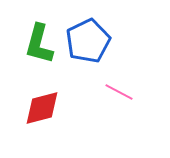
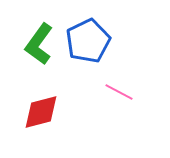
green L-shape: rotated 21 degrees clockwise
red diamond: moved 1 px left, 4 px down
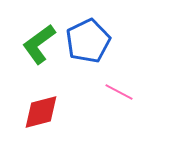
green L-shape: rotated 18 degrees clockwise
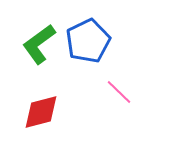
pink line: rotated 16 degrees clockwise
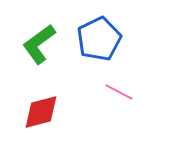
blue pentagon: moved 11 px right, 2 px up
pink line: rotated 16 degrees counterclockwise
